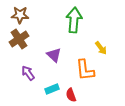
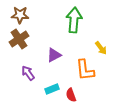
purple triangle: rotated 49 degrees clockwise
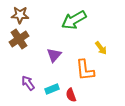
green arrow: rotated 125 degrees counterclockwise
purple triangle: rotated 21 degrees counterclockwise
purple arrow: moved 10 px down
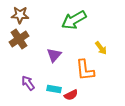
cyan rectangle: moved 2 px right; rotated 32 degrees clockwise
red semicircle: rotated 96 degrees counterclockwise
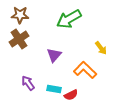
green arrow: moved 5 px left, 1 px up
orange L-shape: rotated 140 degrees clockwise
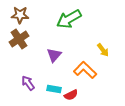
yellow arrow: moved 2 px right, 2 px down
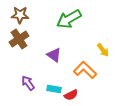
purple triangle: rotated 35 degrees counterclockwise
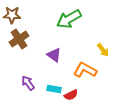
brown star: moved 8 px left
orange L-shape: rotated 15 degrees counterclockwise
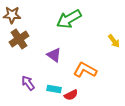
yellow arrow: moved 11 px right, 9 px up
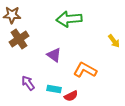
green arrow: rotated 25 degrees clockwise
red semicircle: moved 1 px down
